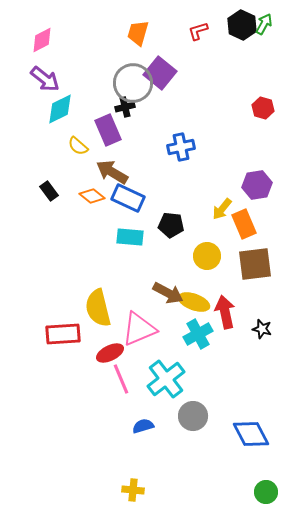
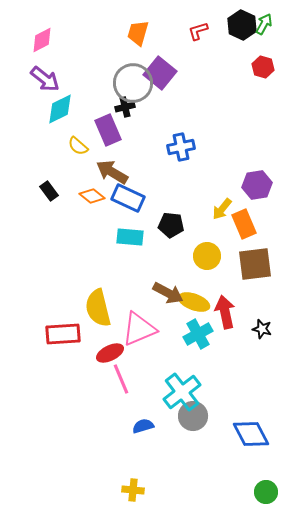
red hexagon at (263, 108): moved 41 px up
cyan cross at (166, 379): moved 16 px right, 13 px down
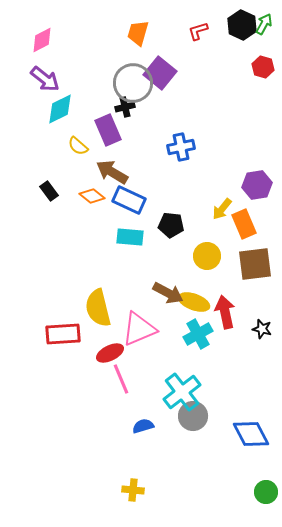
blue rectangle at (128, 198): moved 1 px right, 2 px down
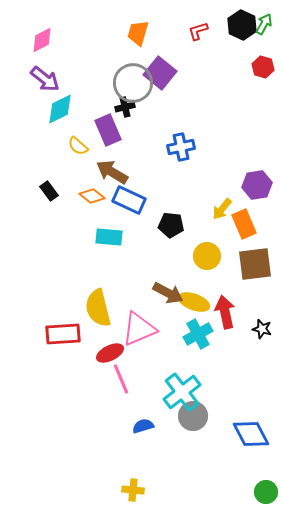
cyan rectangle at (130, 237): moved 21 px left
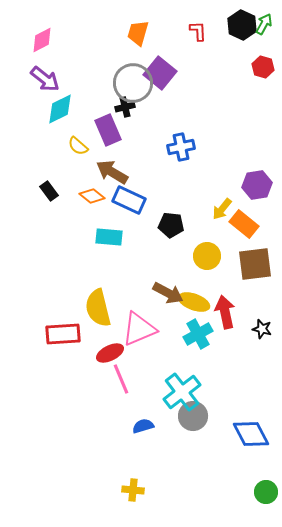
red L-shape at (198, 31): rotated 105 degrees clockwise
orange rectangle at (244, 224): rotated 28 degrees counterclockwise
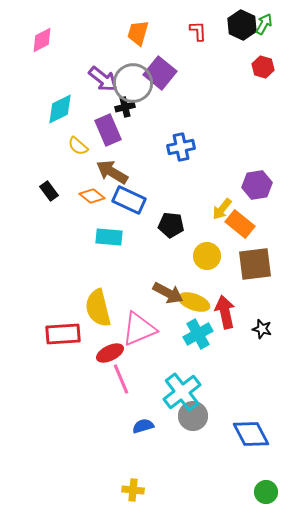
purple arrow at (45, 79): moved 58 px right
orange rectangle at (244, 224): moved 4 px left
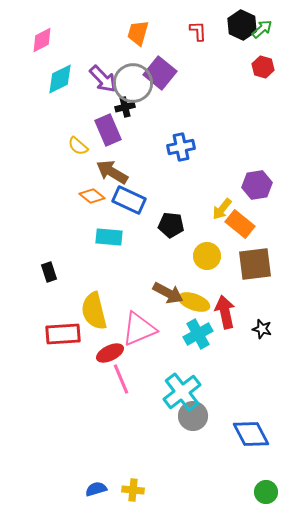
green arrow at (264, 24): moved 2 px left, 5 px down; rotated 20 degrees clockwise
purple arrow at (103, 79): rotated 8 degrees clockwise
cyan diamond at (60, 109): moved 30 px up
black rectangle at (49, 191): moved 81 px down; rotated 18 degrees clockwise
yellow semicircle at (98, 308): moved 4 px left, 3 px down
blue semicircle at (143, 426): moved 47 px left, 63 px down
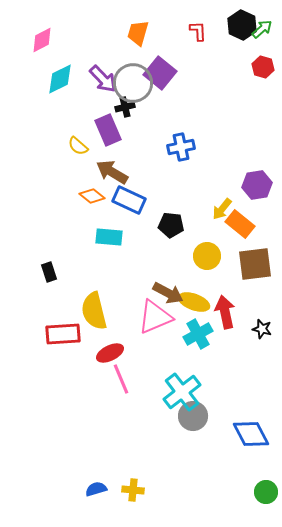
pink triangle at (139, 329): moved 16 px right, 12 px up
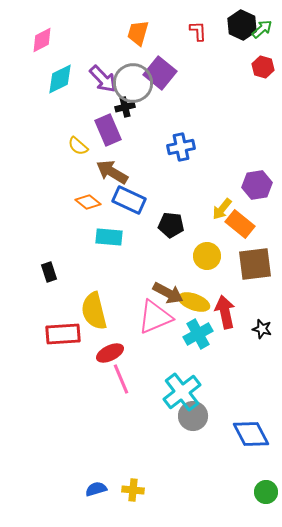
orange diamond at (92, 196): moved 4 px left, 6 px down
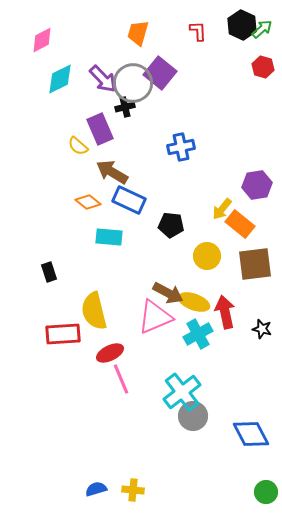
purple rectangle at (108, 130): moved 8 px left, 1 px up
